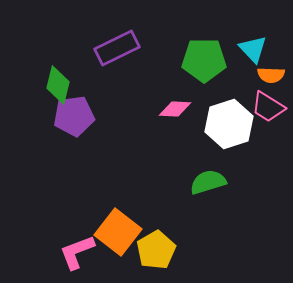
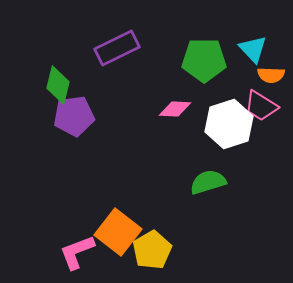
pink trapezoid: moved 7 px left, 1 px up
yellow pentagon: moved 4 px left
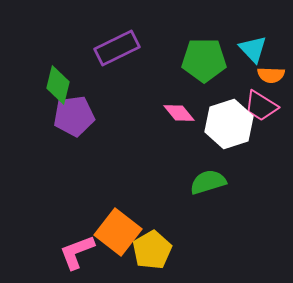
pink diamond: moved 4 px right, 4 px down; rotated 48 degrees clockwise
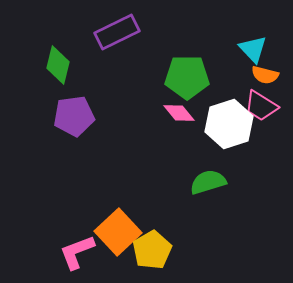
purple rectangle: moved 16 px up
green pentagon: moved 17 px left, 17 px down
orange semicircle: moved 6 px left; rotated 12 degrees clockwise
green diamond: moved 20 px up
orange square: rotated 9 degrees clockwise
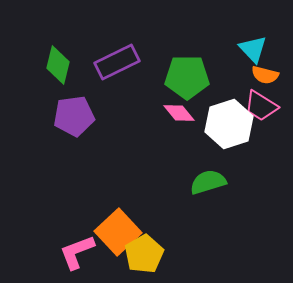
purple rectangle: moved 30 px down
yellow pentagon: moved 8 px left, 4 px down
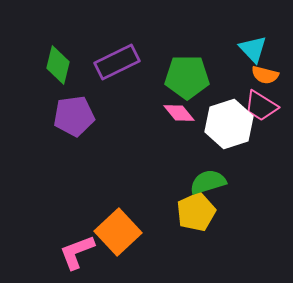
yellow pentagon: moved 52 px right, 42 px up; rotated 6 degrees clockwise
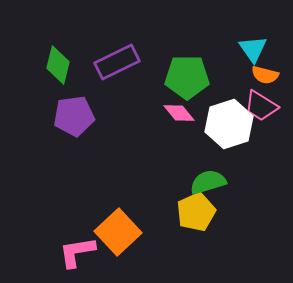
cyan triangle: rotated 8 degrees clockwise
pink L-shape: rotated 12 degrees clockwise
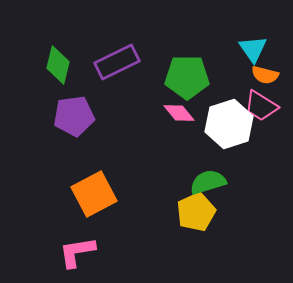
orange square: moved 24 px left, 38 px up; rotated 15 degrees clockwise
